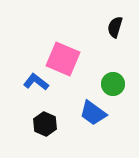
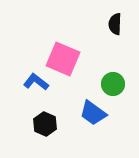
black semicircle: moved 3 px up; rotated 15 degrees counterclockwise
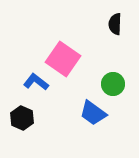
pink square: rotated 12 degrees clockwise
black hexagon: moved 23 px left, 6 px up
